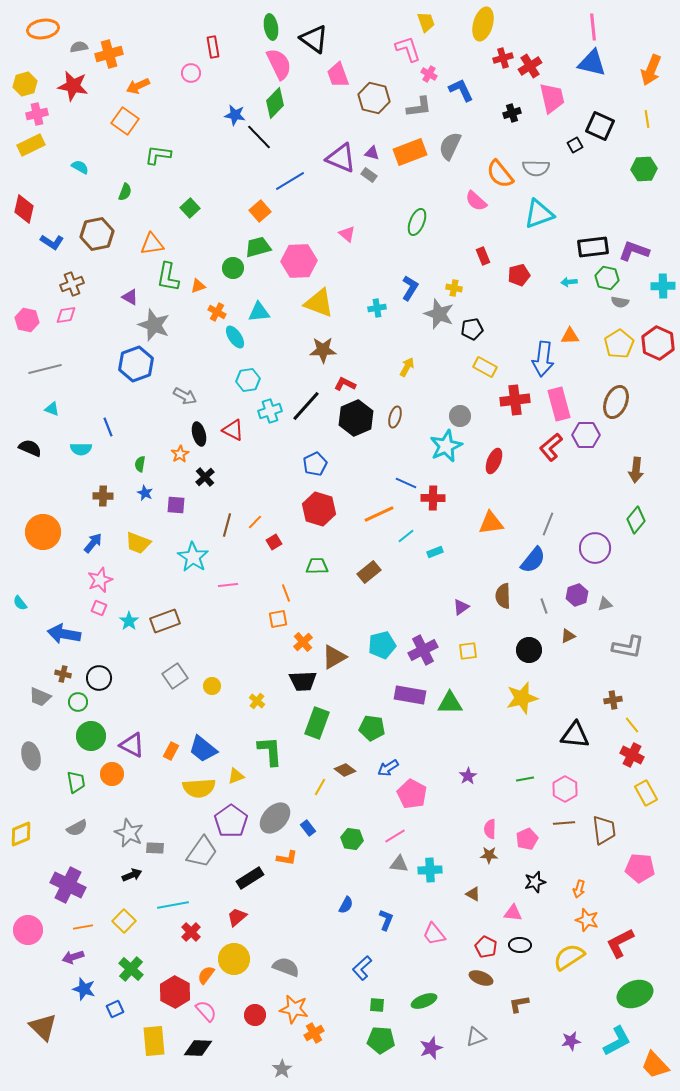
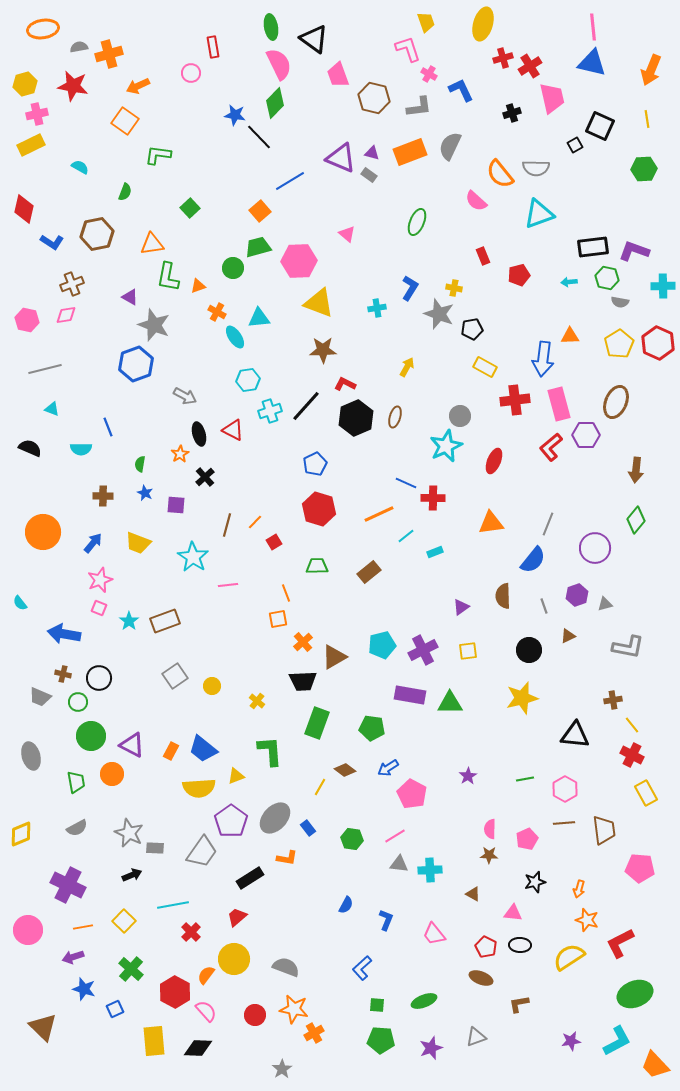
cyan triangle at (259, 312): moved 6 px down
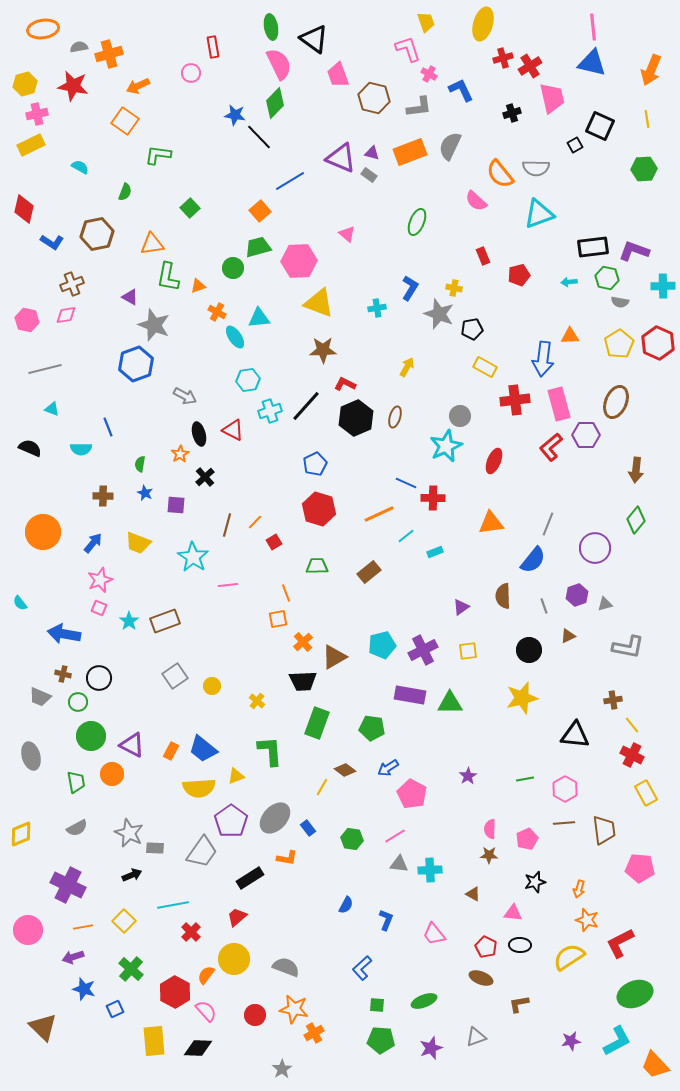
yellow line at (320, 787): moved 2 px right
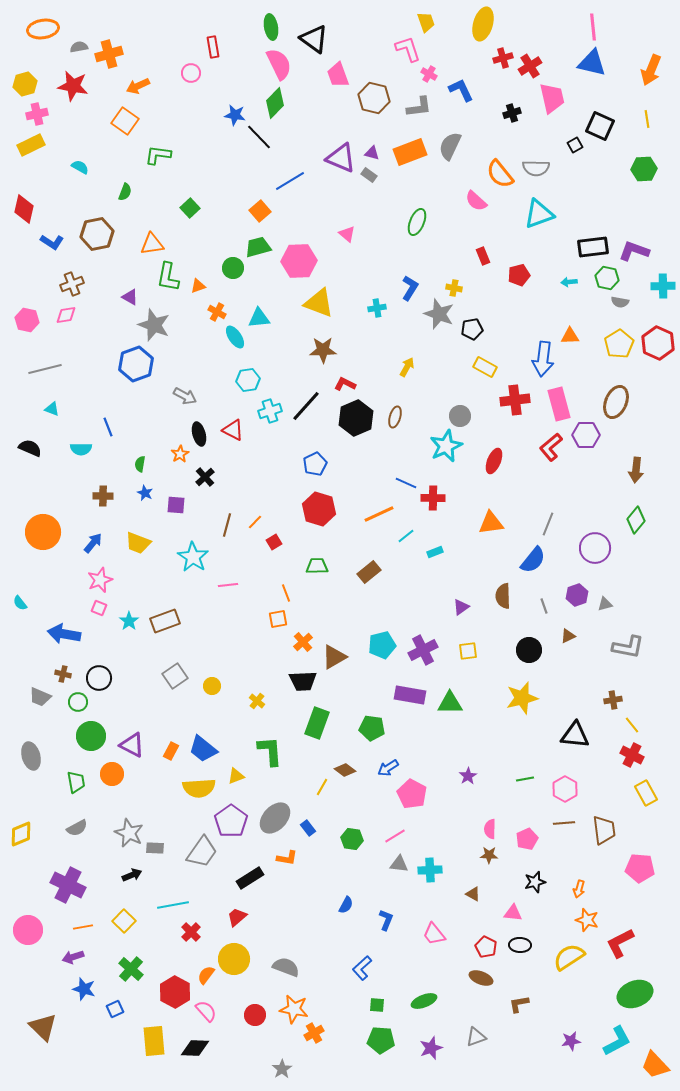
black diamond at (198, 1048): moved 3 px left
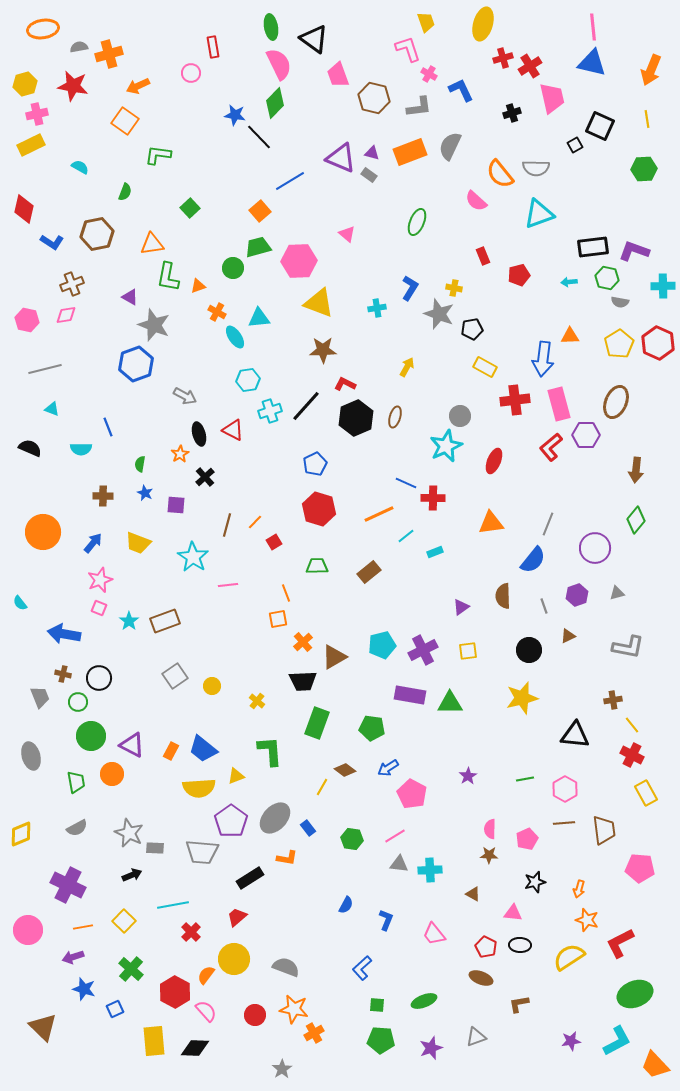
gray triangle at (605, 604): moved 12 px right, 11 px up
gray trapezoid at (40, 697): rotated 135 degrees counterclockwise
gray trapezoid at (202, 852): rotated 60 degrees clockwise
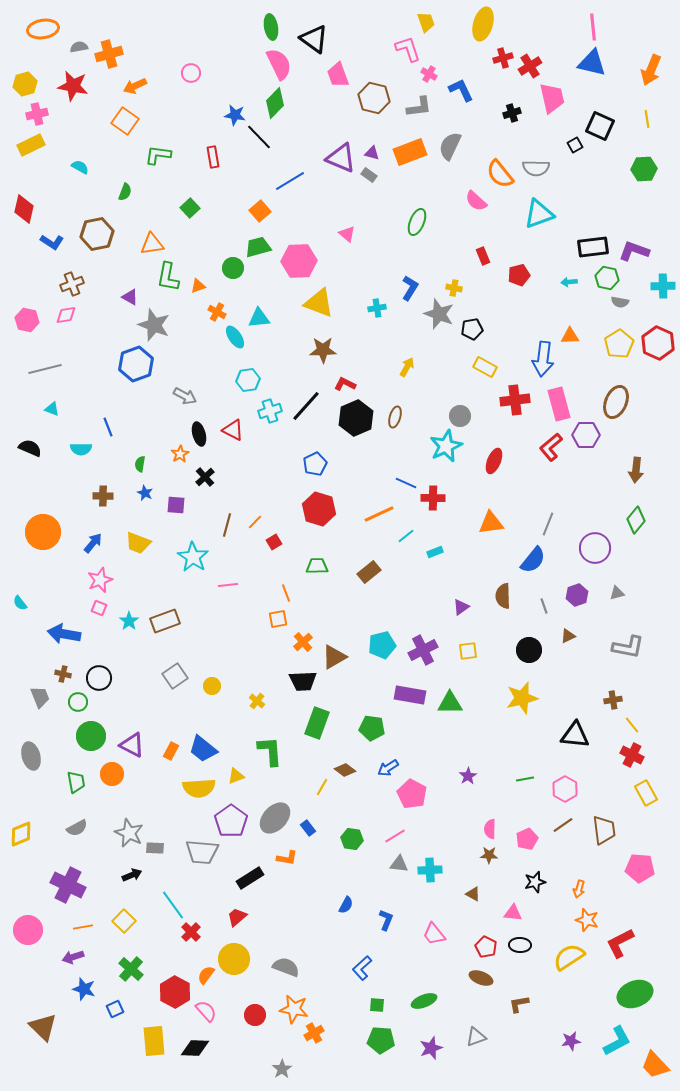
red rectangle at (213, 47): moved 110 px down
orange arrow at (138, 86): moved 3 px left
brown line at (564, 823): moved 1 px left, 2 px down; rotated 30 degrees counterclockwise
cyan line at (173, 905): rotated 64 degrees clockwise
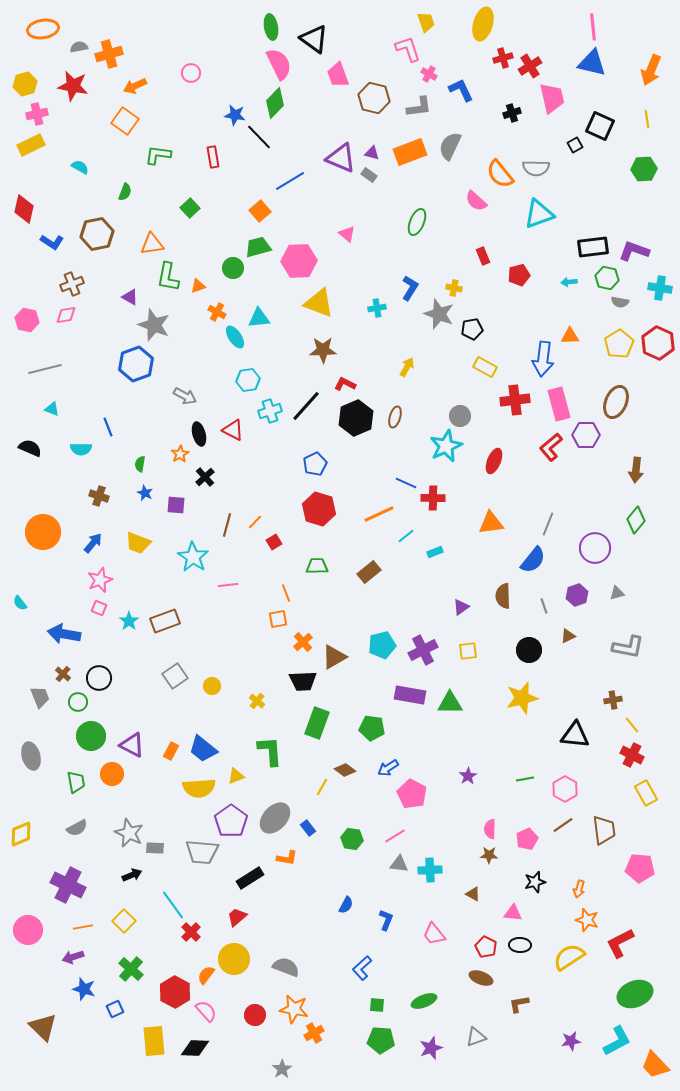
cyan cross at (663, 286): moved 3 px left, 2 px down; rotated 10 degrees clockwise
brown cross at (103, 496): moved 4 px left; rotated 18 degrees clockwise
brown cross at (63, 674): rotated 28 degrees clockwise
